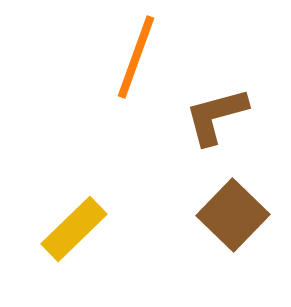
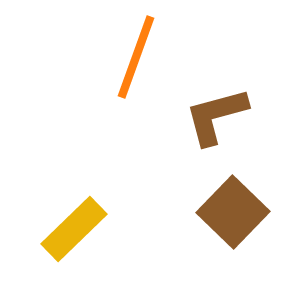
brown square: moved 3 px up
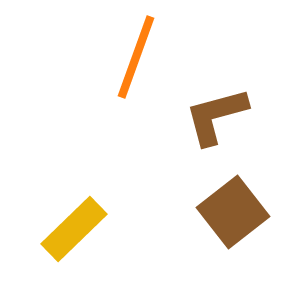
brown square: rotated 8 degrees clockwise
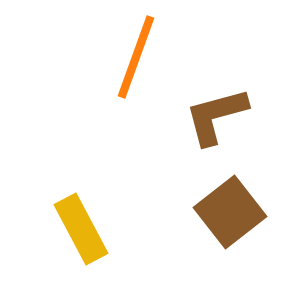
brown square: moved 3 px left
yellow rectangle: moved 7 px right; rotated 74 degrees counterclockwise
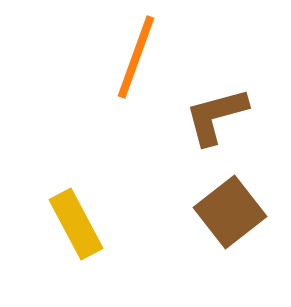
yellow rectangle: moved 5 px left, 5 px up
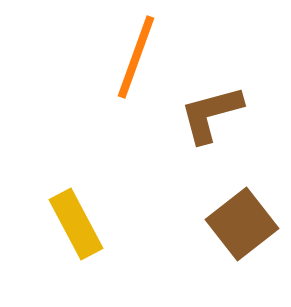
brown L-shape: moved 5 px left, 2 px up
brown square: moved 12 px right, 12 px down
